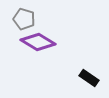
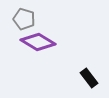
black rectangle: rotated 18 degrees clockwise
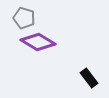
gray pentagon: moved 1 px up
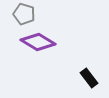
gray pentagon: moved 4 px up
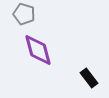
purple diamond: moved 8 px down; rotated 44 degrees clockwise
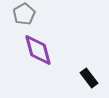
gray pentagon: rotated 25 degrees clockwise
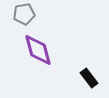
gray pentagon: rotated 20 degrees clockwise
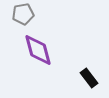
gray pentagon: moved 1 px left
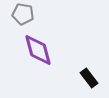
gray pentagon: rotated 20 degrees clockwise
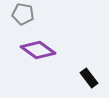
purple diamond: rotated 40 degrees counterclockwise
